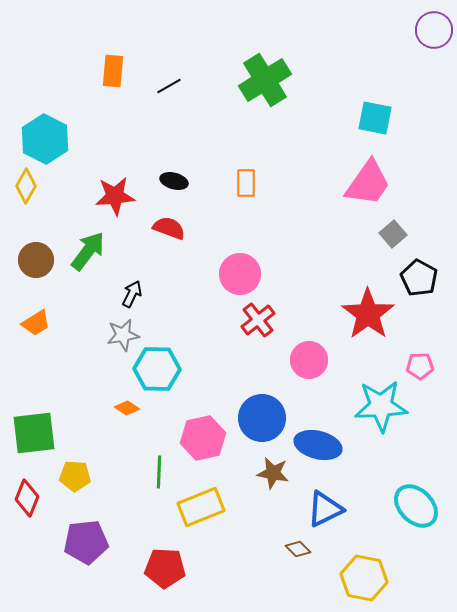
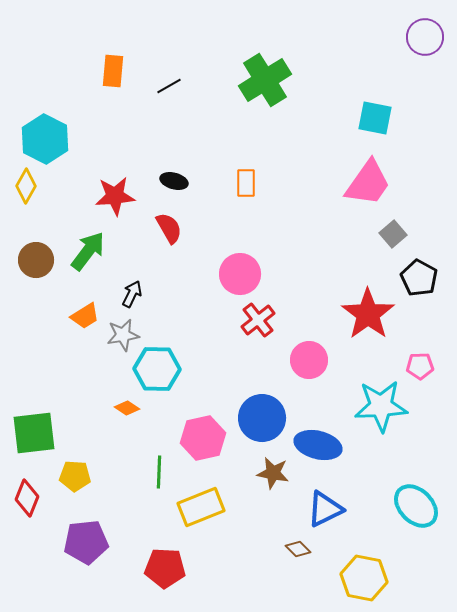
purple circle at (434, 30): moved 9 px left, 7 px down
red semicircle at (169, 228): rotated 40 degrees clockwise
orange trapezoid at (36, 323): moved 49 px right, 7 px up
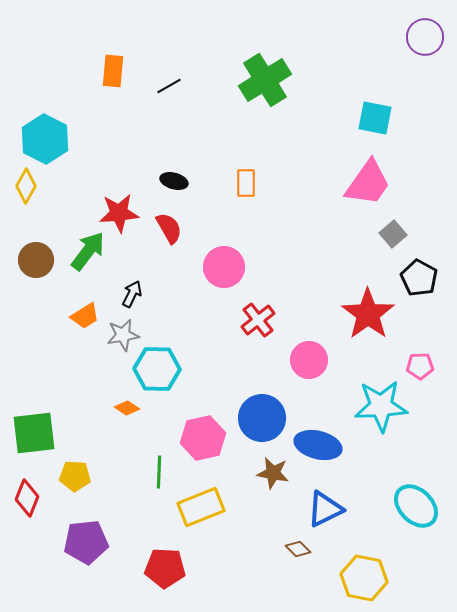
red star at (115, 196): moved 4 px right, 17 px down
pink circle at (240, 274): moved 16 px left, 7 px up
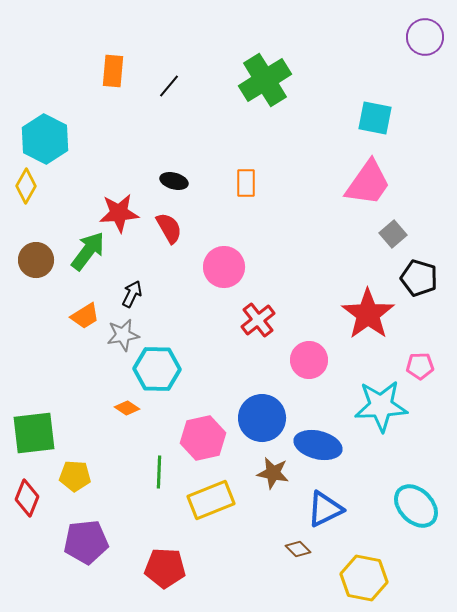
black line at (169, 86): rotated 20 degrees counterclockwise
black pentagon at (419, 278): rotated 12 degrees counterclockwise
yellow rectangle at (201, 507): moved 10 px right, 7 px up
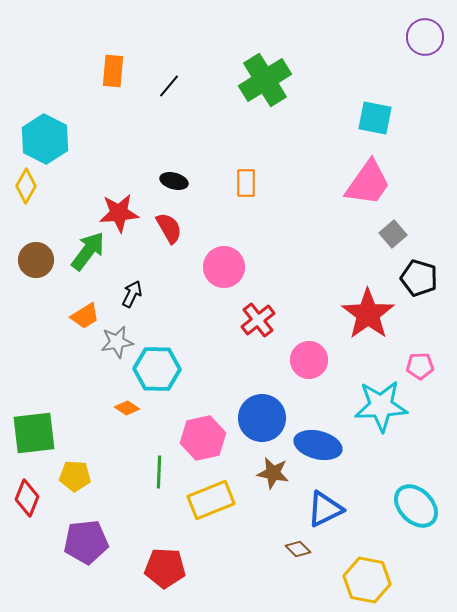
gray star at (123, 335): moved 6 px left, 7 px down
yellow hexagon at (364, 578): moved 3 px right, 2 px down
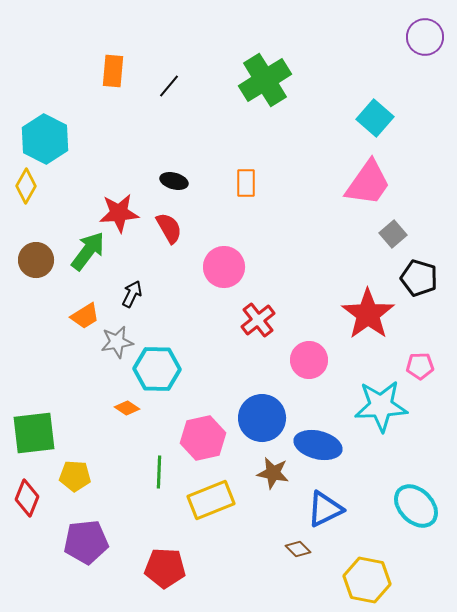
cyan square at (375, 118): rotated 30 degrees clockwise
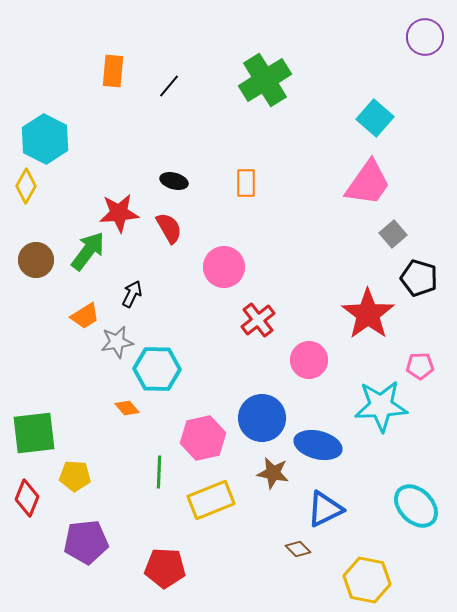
orange diamond at (127, 408): rotated 15 degrees clockwise
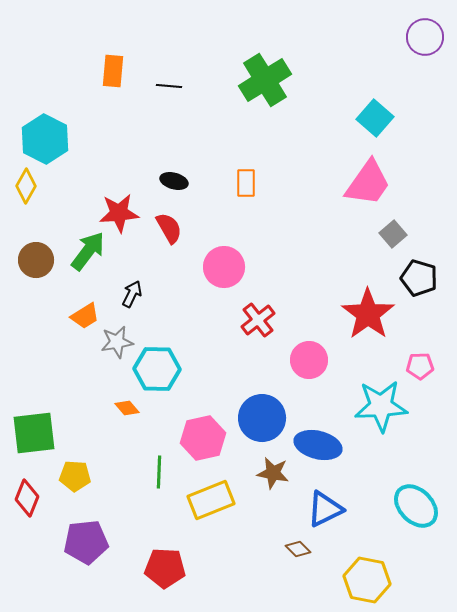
black line at (169, 86): rotated 55 degrees clockwise
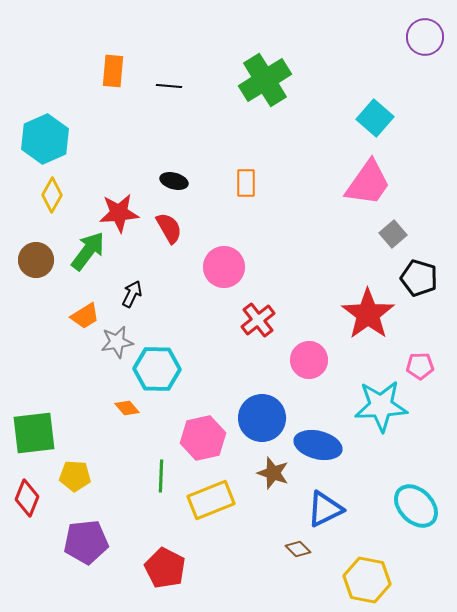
cyan hexagon at (45, 139): rotated 9 degrees clockwise
yellow diamond at (26, 186): moved 26 px right, 9 px down
green line at (159, 472): moved 2 px right, 4 px down
brown star at (273, 473): rotated 8 degrees clockwise
red pentagon at (165, 568): rotated 24 degrees clockwise
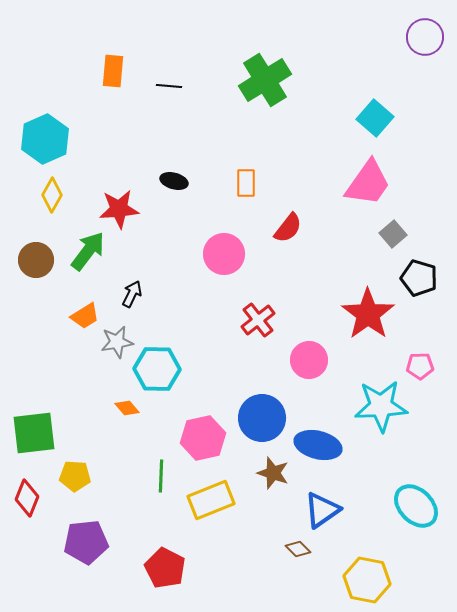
red star at (119, 213): moved 4 px up
red semicircle at (169, 228): moved 119 px right; rotated 68 degrees clockwise
pink circle at (224, 267): moved 13 px up
blue triangle at (325, 509): moved 3 px left, 1 px down; rotated 9 degrees counterclockwise
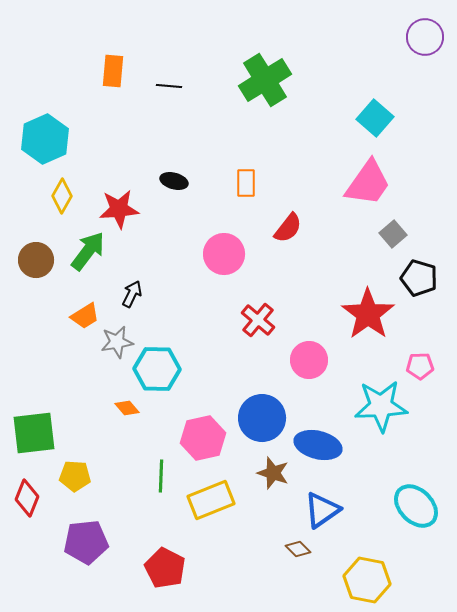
yellow diamond at (52, 195): moved 10 px right, 1 px down
red cross at (258, 320): rotated 12 degrees counterclockwise
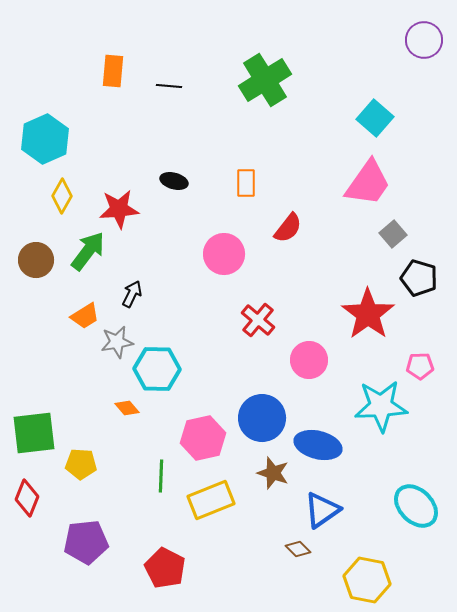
purple circle at (425, 37): moved 1 px left, 3 px down
yellow pentagon at (75, 476): moved 6 px right, 12 px up
